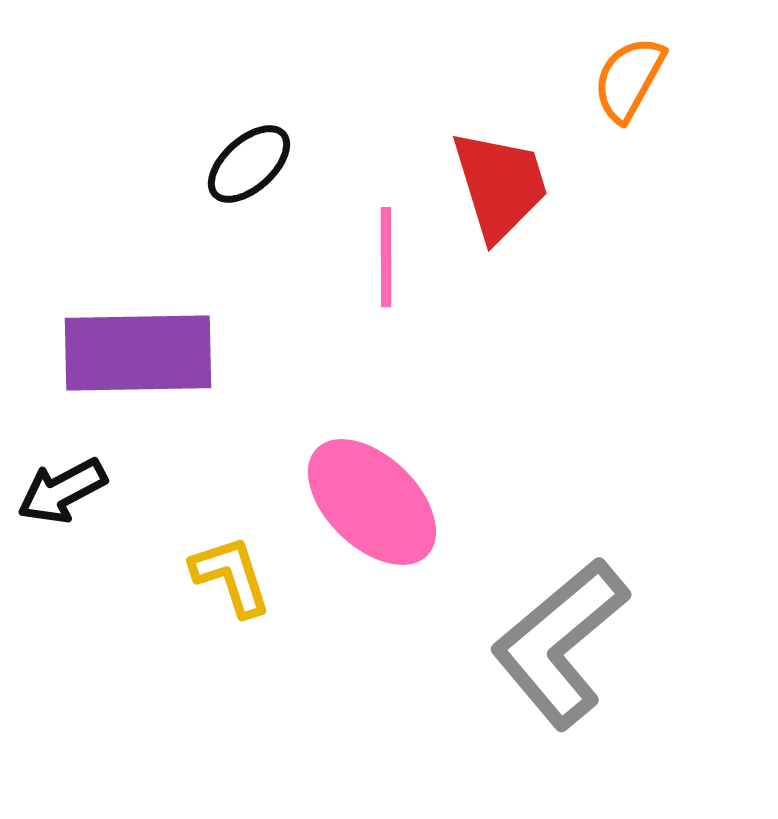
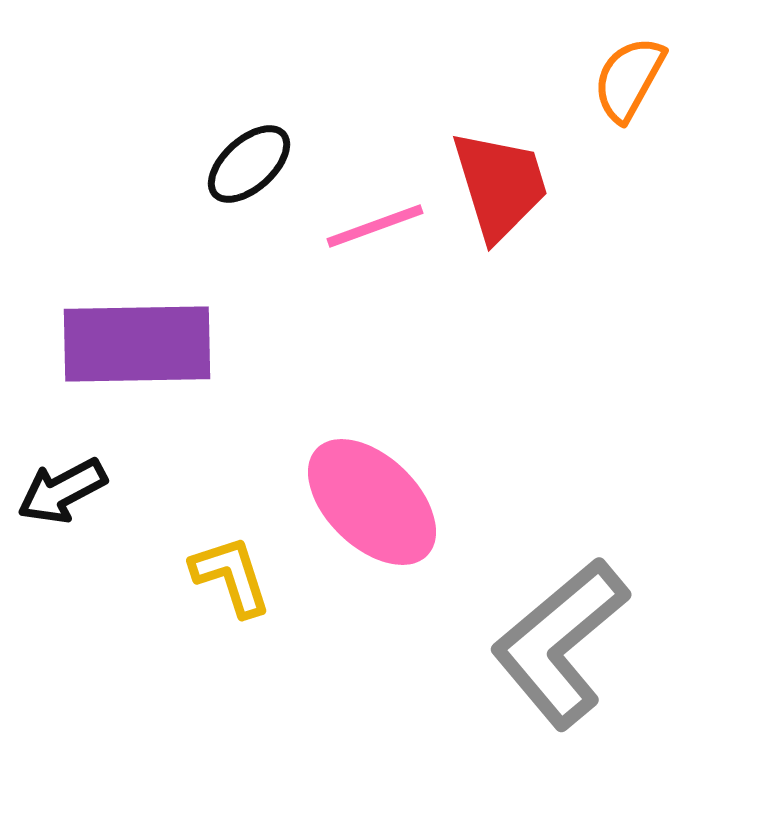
pink line: moved 11 px left, 31 px up; rotated 70 degrees clockwise
purple rectangle: moved 1 px left, 9 px up
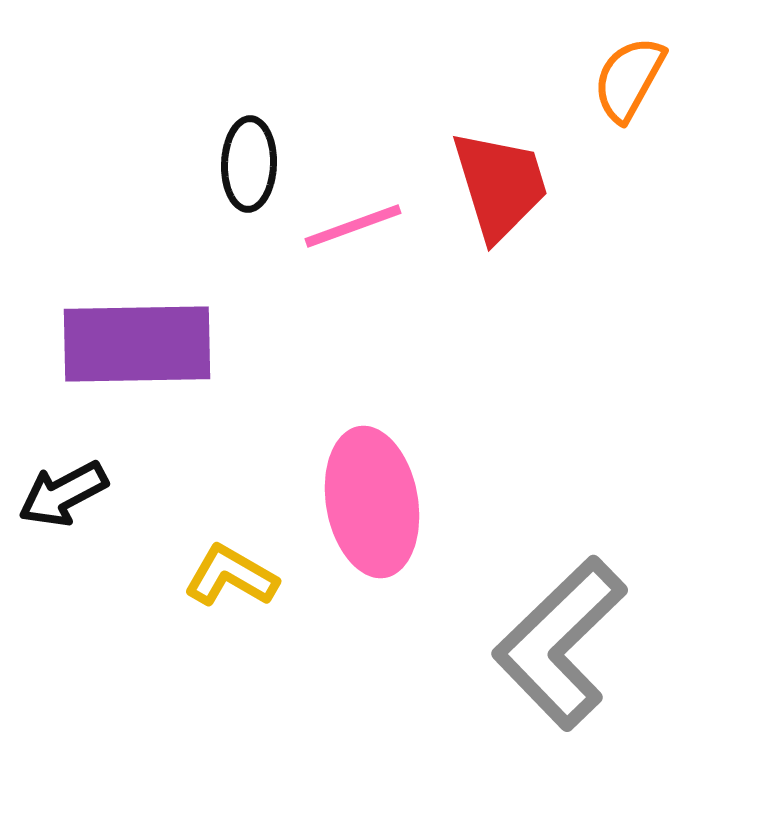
black ellipse: rotated 46 degrees counterclockwise
pink line: moved 22 px left
black arrow: moved 1 px right, 3 px down
pink ellipse: rotated 36 degrees clockwise
yellow L-shape: rotated 42 degrees counterclockwise
gray L-shape: rotated 4 degrees counterclockwise
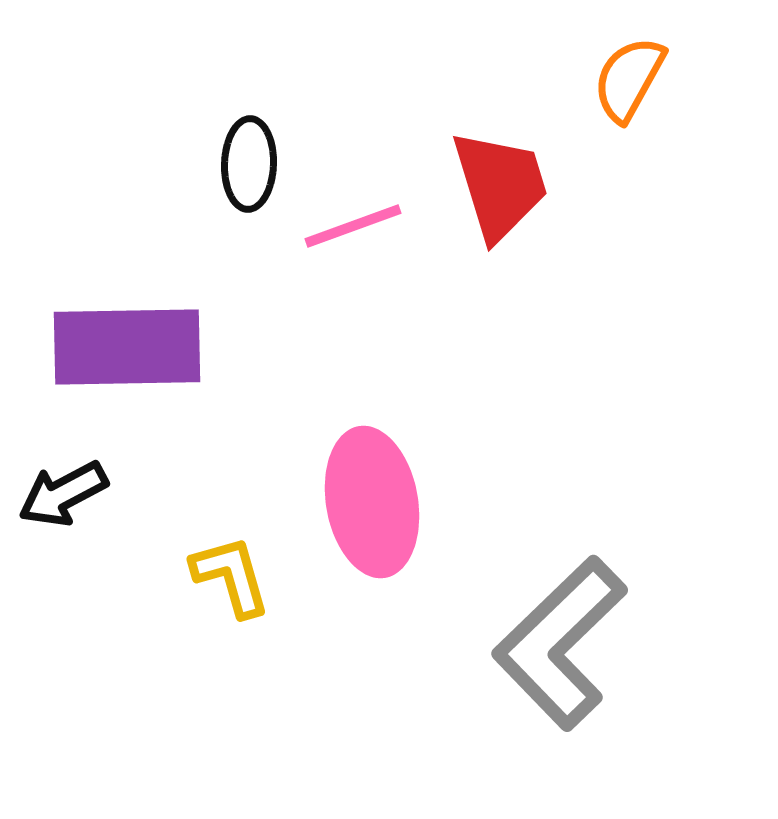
purple rectangle: moved 10 px left, 3 px down
yellow L-shape: rotated 44 degrees clockwise
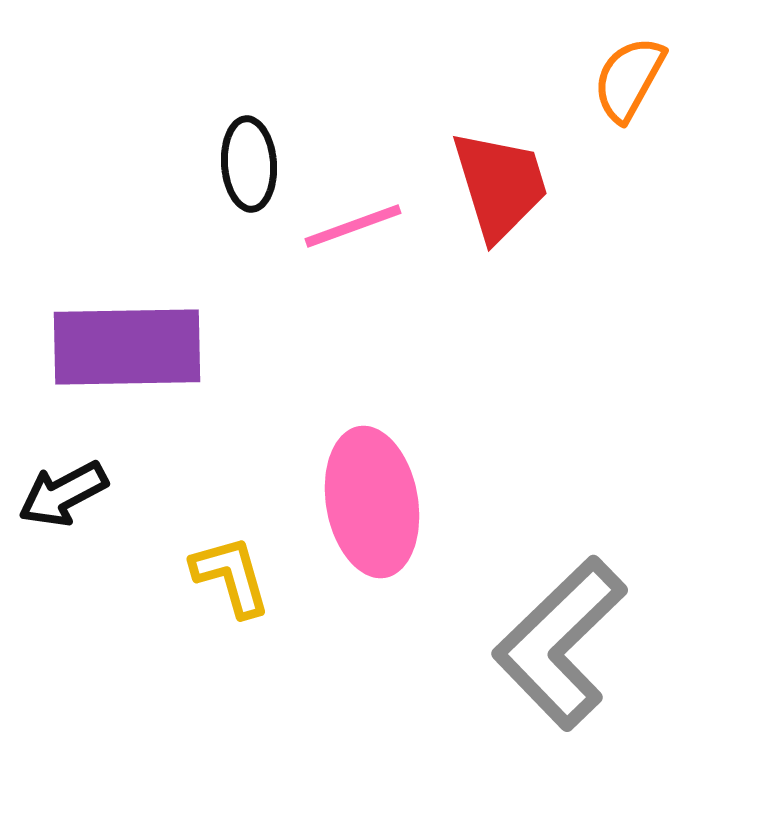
black ellipse: rotated 6 degrees counterclockwise
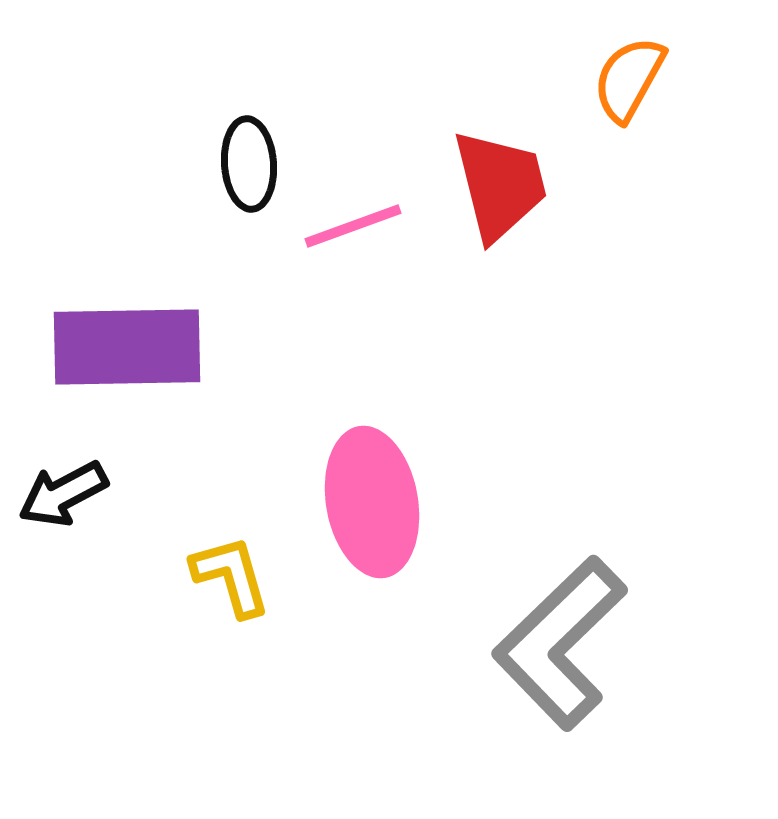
red trapezoid: rotated 3 degrees clockwise
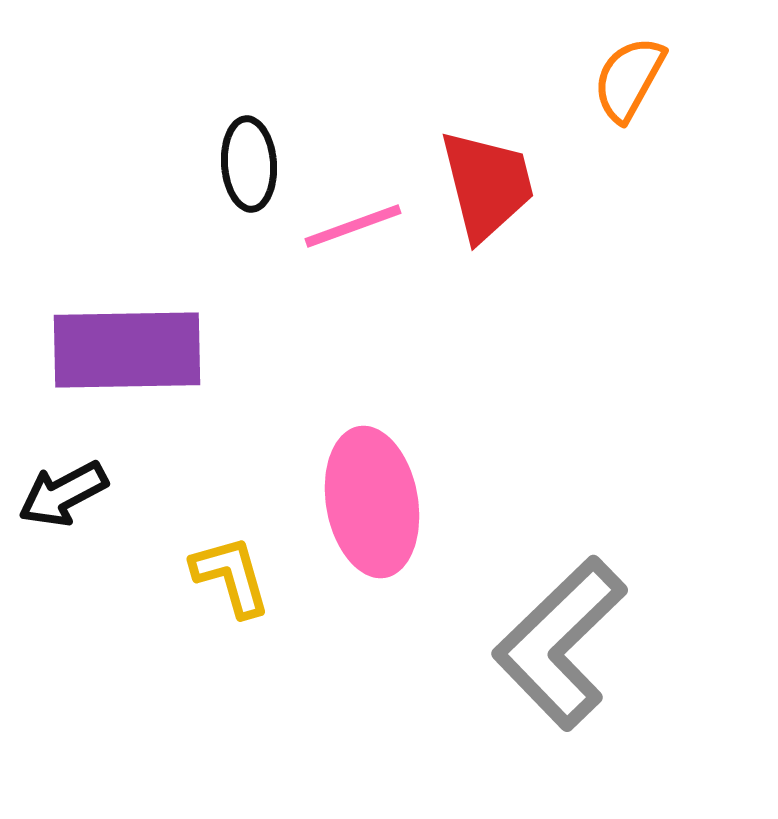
red trapezoid: moved 13 px left
purple rectangle: moved 3 px down
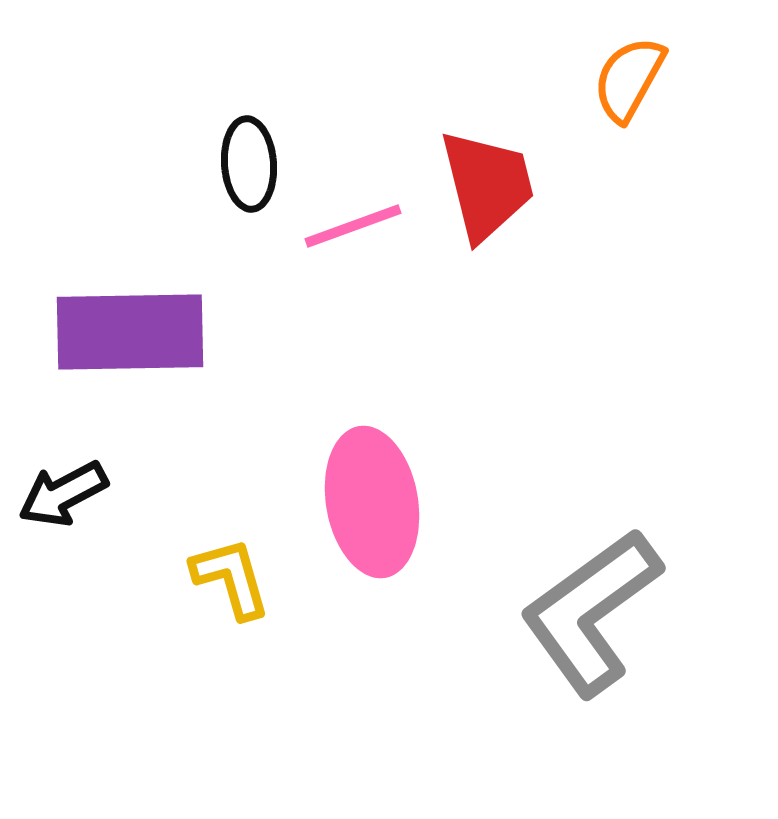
purple rectangle: moved 3 px right, 18 px up
yellow L-shape: moved 2 px down
gray L-shape: moved 31 px right, 31 px up; rotated 8 degrees clockwise
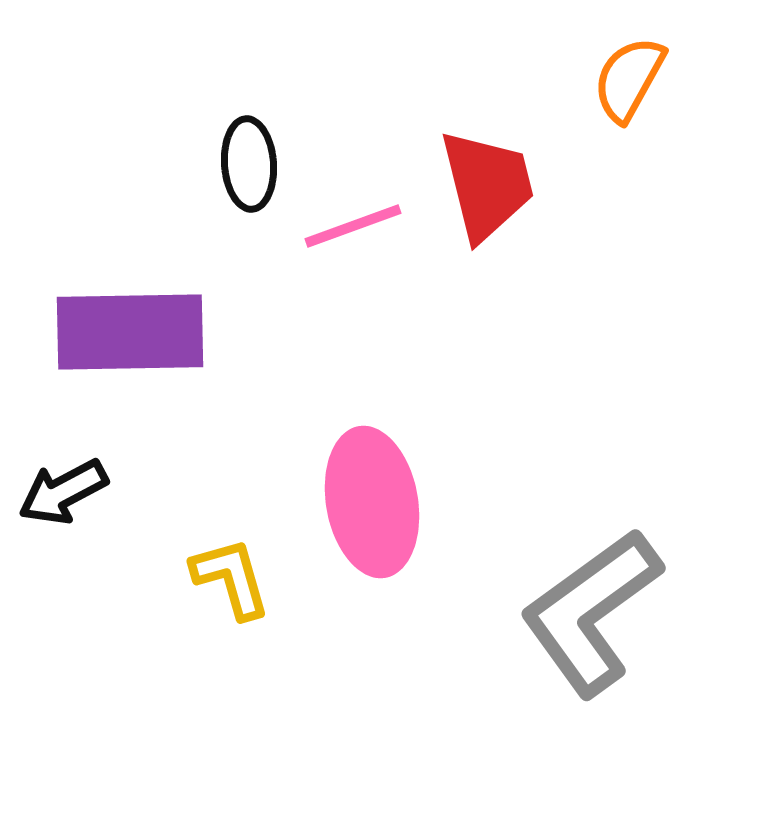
black arrow: moved 2 px up
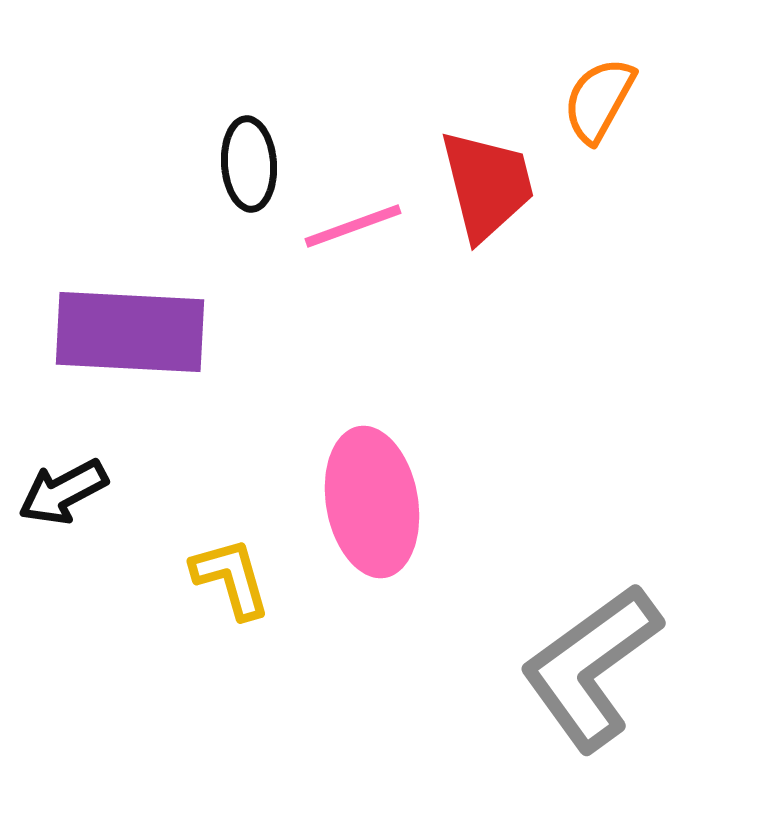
orange semicircle: moved 30 px left, 21 px down
purple rectangle: rotated 4 degrees clockwise
gray L-shape: moved 55 px down
